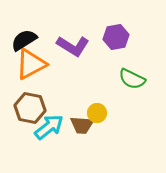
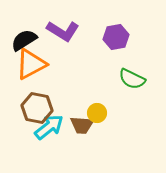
purple L-shape: moved 10 px left, 15 px up
brown hexagon: moved 7 px right
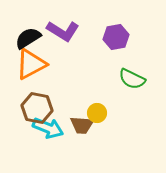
black semicircle: moved 4 px right, 2 px up
cyan arrow: moved 1 px left, 1 px down; rotated 60 degrees clockwise
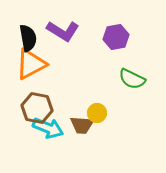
black semicircle: rotated 112 degrees clockwise
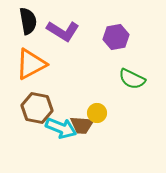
black semicircle: moved 17 px up
cyan arrow: moved 13 px right
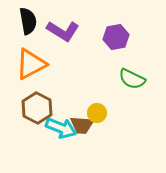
brown hexagon: rotated 16 degrees clockwise
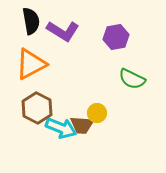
black semicircle: moved 3 px right
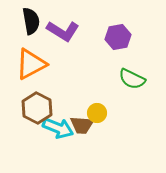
purple hexagon: moved 2 px right
cyan arrow: moved 3 px left
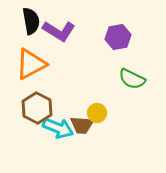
purple L-shape: moved 4 px left
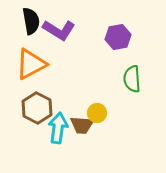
purple L-shape: moved 1 px up
green semicircle: rotated 60 degrees clockwise
cyan arrow: rotated 104 degrees counterclockwise
